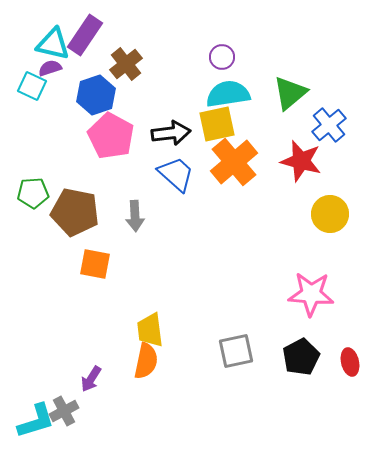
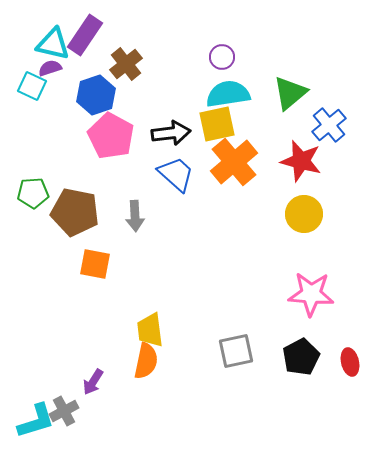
yellow circle: moved 26 px left
purple arrow: moved 2 px right, 3 px down
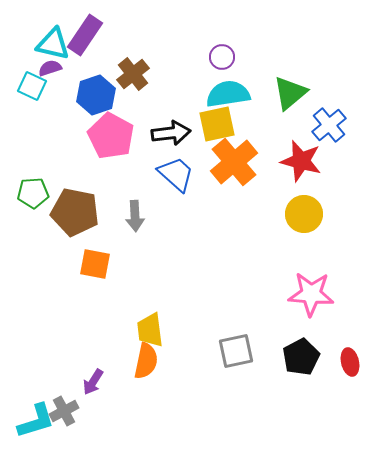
brown cross: moved 7 px right, 10 px down
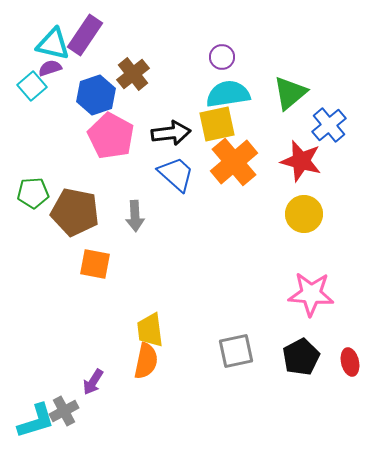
cyan square: rotated 24 degrees clockwise
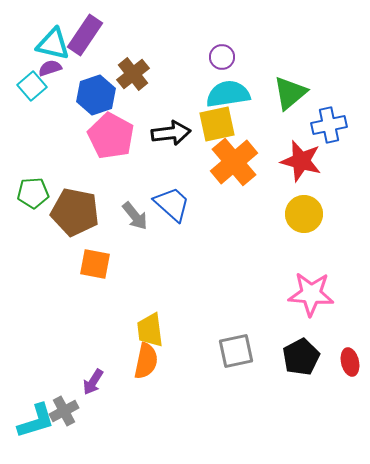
blue cross: rotated 28 degrees clockwise
blue trapezoid: moved 4 px left, 30 px down
gray arrow: rotated 36 degrees counterclockwise
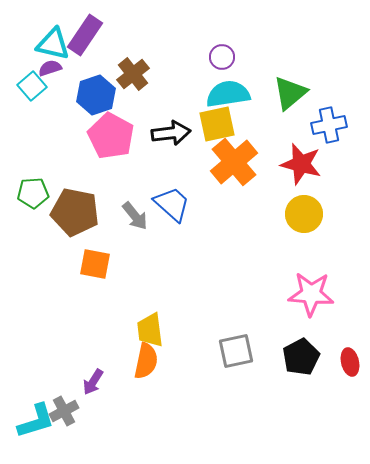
red star: moved 3 px down
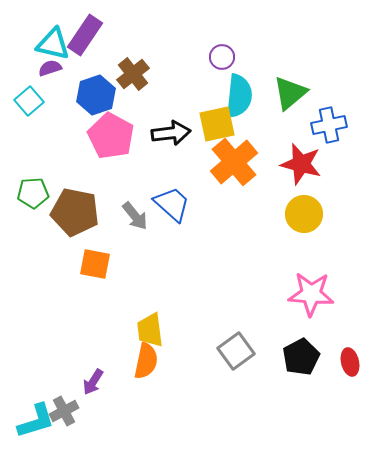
cyan square: moved 3 px left, 15 px down
cyan semicircle: moved 11 px right, 2 px down; rotated 105 degrees clockwise
gray square: rotated 24 degrees counterclockwise
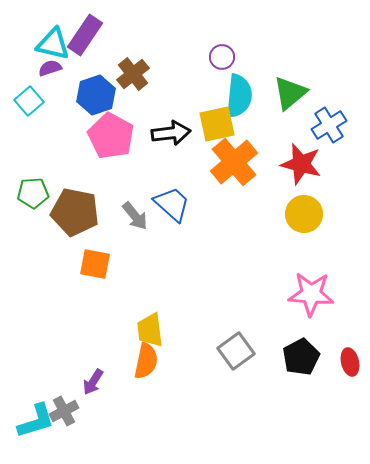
blue cross: rotated 20 degrees counterclockwise
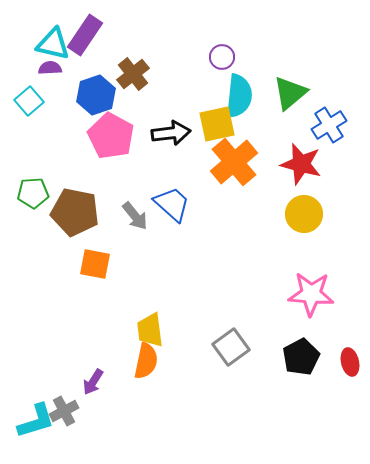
purple semicircle: rotated 15 degrees clockwise
gray square: moved 5 px left, 4 px up
